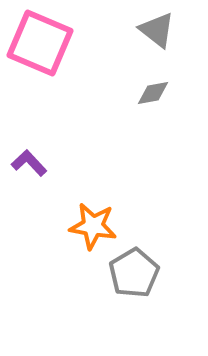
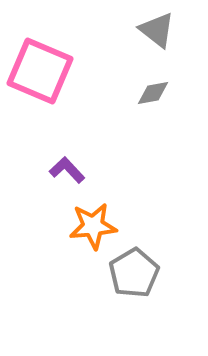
pink square: moved 28 px down
purple L-shape: moved 38 px right, 7 px down
orange star: rotated 15 degrees counterclockwise
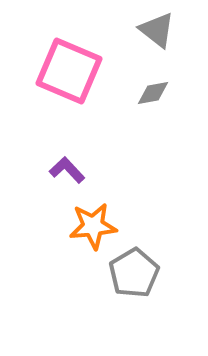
pink square: moved 29 px right
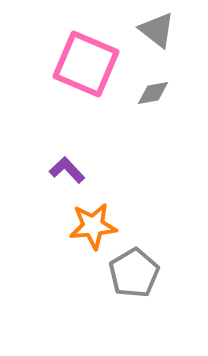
pink square: moved 17 px right, 7 px up
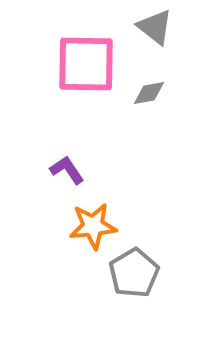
gray triangle: moved 2 px left, 3 px up
pink square: rotated 22 degrees counterclockwise
gray diamond: moved 4 px left
purple L-shape: rotated 9 degrees clockwise
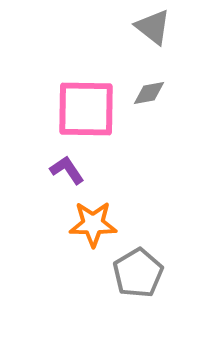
gray triangle: moved 2 px left
pink square: moved 45 px down
orange star: moved 2 px up; rotated 6 degrees clockwise
gray pentagon: moved 4 px right
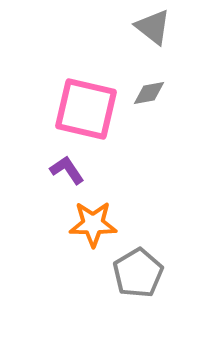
pink square: rotated 12 degrees clockwise
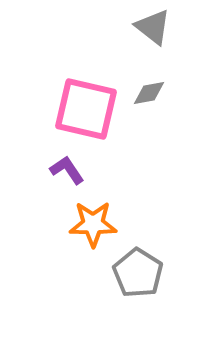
gray pentagon: rotated 9 degrees counterclockwise
